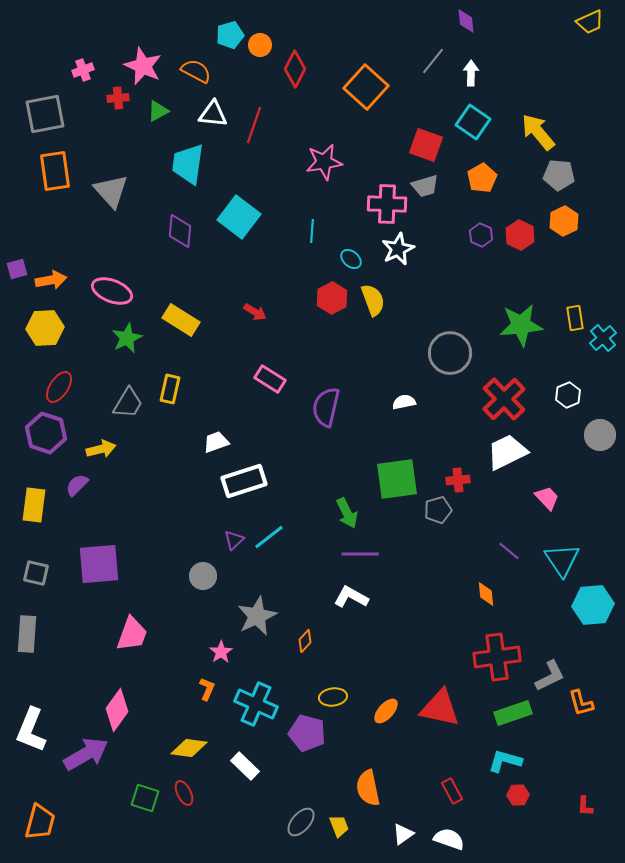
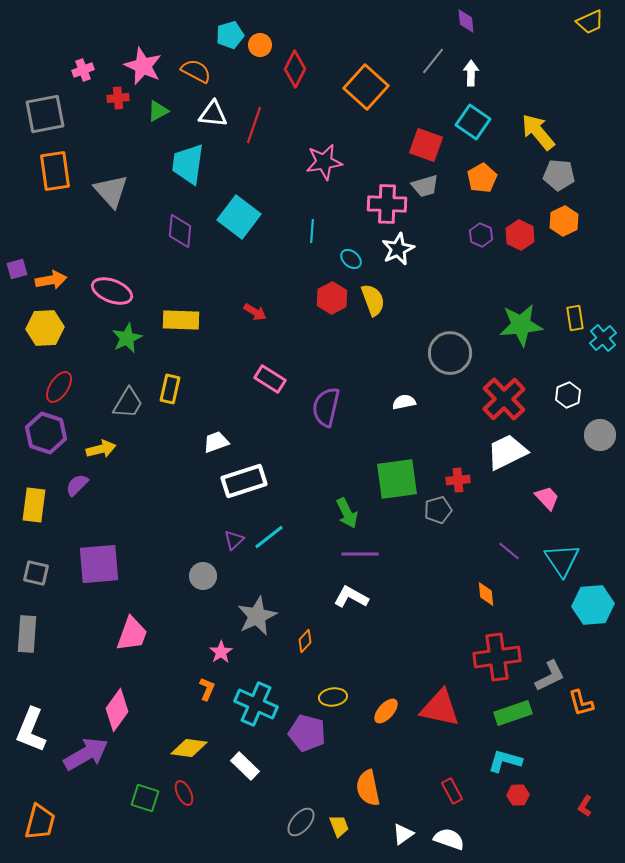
yellow rectangle at (181, 320): rotated 30 degrees counterclockwise
red L-shape at (585, 806): rotated 30 degrees clockwise
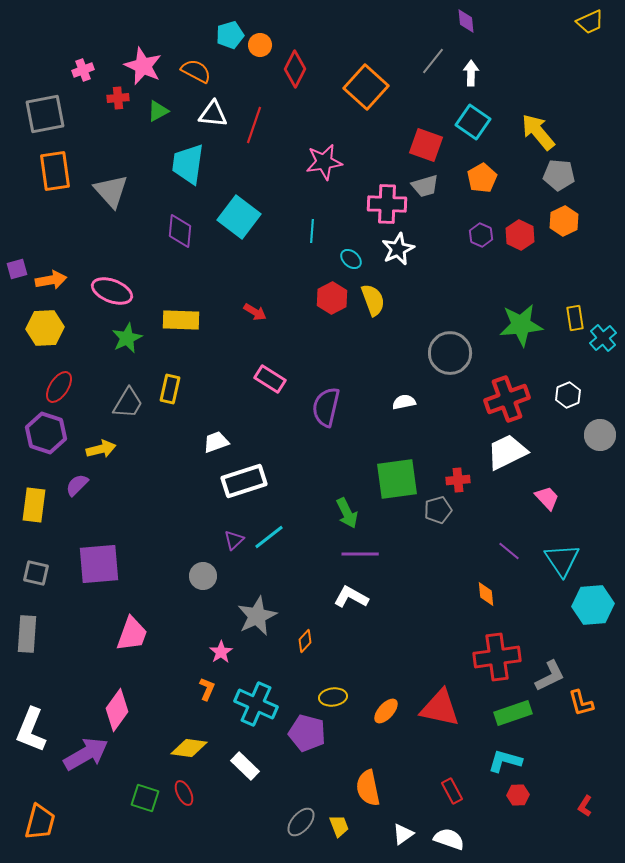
red cross at (504, 399): moved 3 px right; rotated 24 degrees clockwise
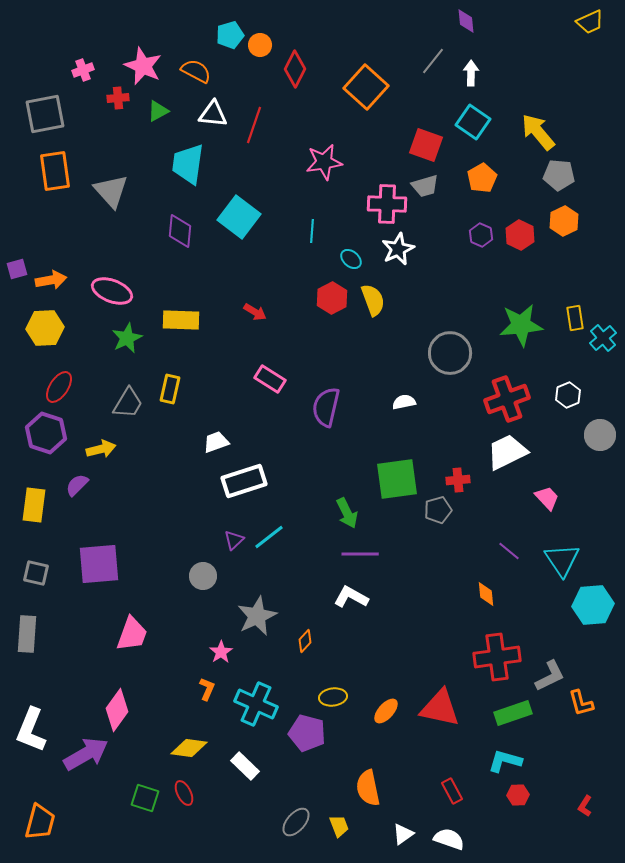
gray ellipse at (301, 822): moved 5 px left
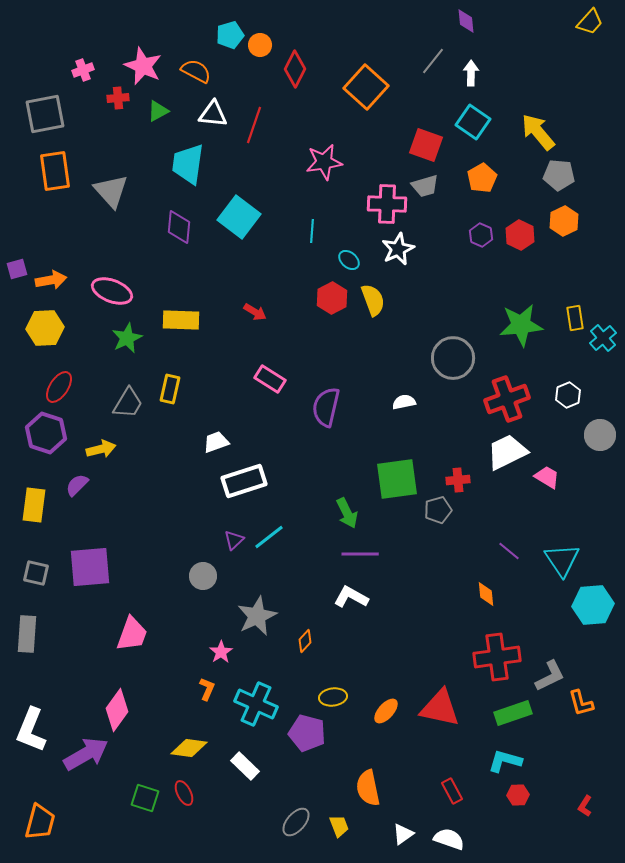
yellow trapezoid at (590, 22): rotated 24 degrees counterclockwise
purple diamond at (180, 231): moved 1 px left, 4 px up
cyan ellipse at (351, 259): moved 2 px left, 1 px down
gray circle at (450, 353): moved 3 px right, 5 px down
pink trapezoid at (547, 498): moved 21 px up; rotated 16 degrees counterclockwise
purple square at (99, 564): moved 9 px left, 3 px down
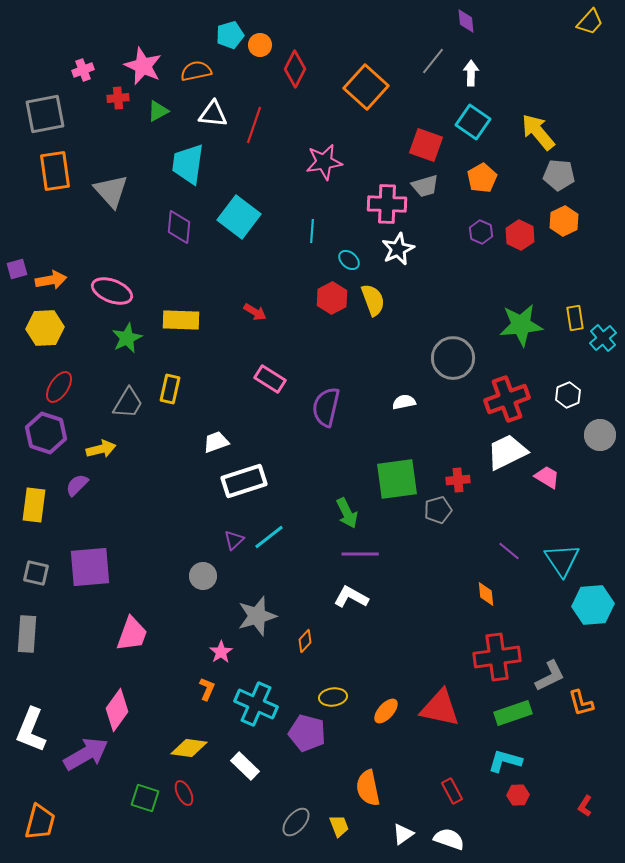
orange semicircle at (196, 71): rotated 40 degrees counterclockwise
purple hexagon at (481, 235): moved 3 px up
gray star at (257, 616): rotated 9 degrees clockwise
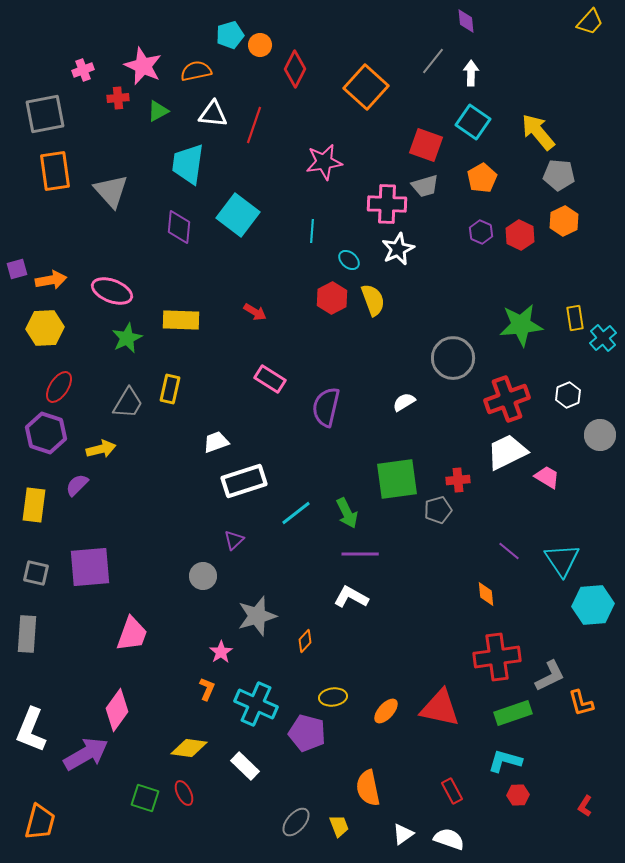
cyan square at (239, 217): moved 1 px left, 2 px up
white semicircle at (404, 402): rotated 20 degrees counterclockwise
cyan line at (269, 537): moved 27 px right, 24 px up
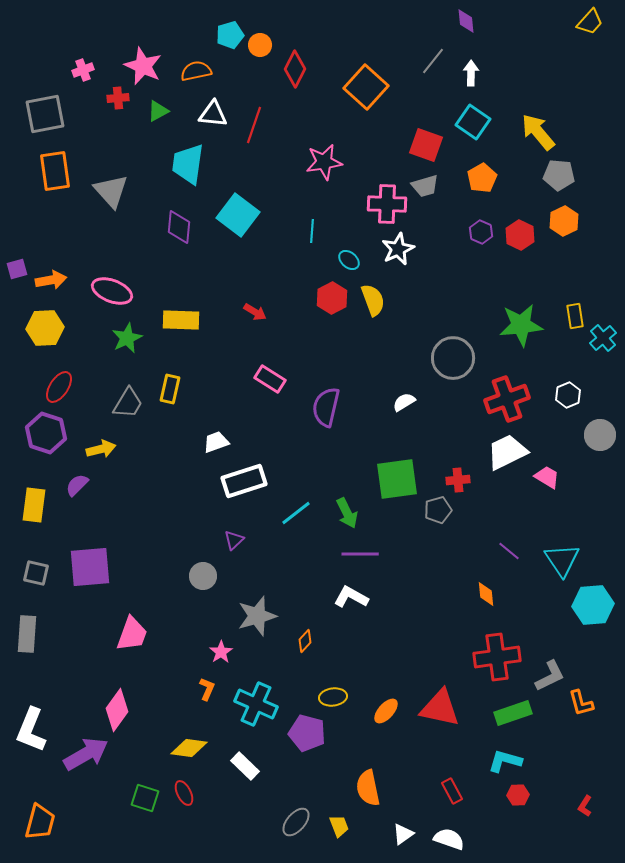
yellow rectangle at (575, 318): moved 2 px up
